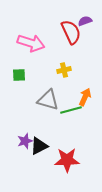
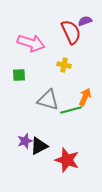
yellow cross: moved 5 px up; rotated 24 degrees clockwise
red star: rotated 20 degrees clockwise
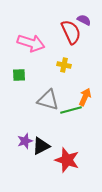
purple semicircle: moved 1 px left, 1 px up; rotated 48 degrees clockwise
black triangle: moved 2 px right
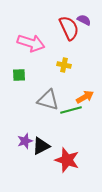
red semicircle: moved 2 px left, 4 px up
orange arrow: rotated 36 degrees clockwise
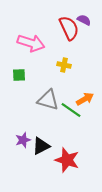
orange arrow: moved 2 px down
green line: rotated 50 degrees clockwise
purple star: moved 2 px left, 1 px up
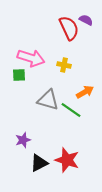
purple semicircle: moved 2 px right
pink arrow: moved 15 px down
orange arrow: moved 7 px up
black triangle: moved 2 px left, 17 px down
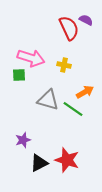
green line: moved 2 px right, 1 px up
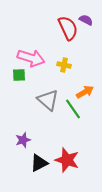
red semicircle: moved 1 px left
gray triangle: rotated 25 degrees clockwise
green line: rotated 20 degrees clockwise
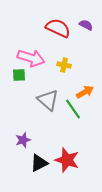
purple semicircle: moved 5 px down
red semicircle: moved 10 px left; rotated 40 degrees counterclockwise
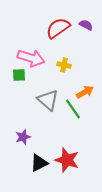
red semicircle: rotated 60 degrees counterclockwise
purple star: moved 3 px up
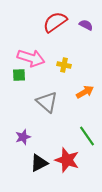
red semicircle: moved 3 px left, 6 px up
gray triangle: moved 1 px left, 2 px down
green line: moved 14 px right, 27 px down
